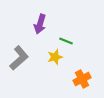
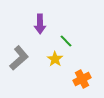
purple arrow: rotated 18 degrees counterclockwise
green line: rotated 24 degrees clockwise
yellow star: moved 2 px down; rotated 21 degrees counterclockwise
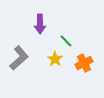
orange cross: moved 2 px right, 16 px up
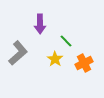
gray L-shape: moved 1 px left, 5 px up
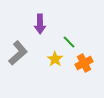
green line: moved 3 px right, 1 px down
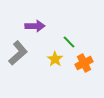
purple arrow: moved 5 px left, 2 px down; rotated 90 degrees counterclockwise
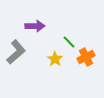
gray L-shape: moved 2 px left, 1 px up
orange cross: moved 2 px right, 6 px up
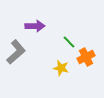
yellow star: moved 6 px right, 9 px down; rotated 21 degrees counterclockwise
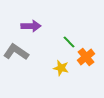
purple arrow: moved 4 px left
gray L-shape: rotated 105 degrees counterclockwise
orange cross: rotated 12 degrees counterclockwise
